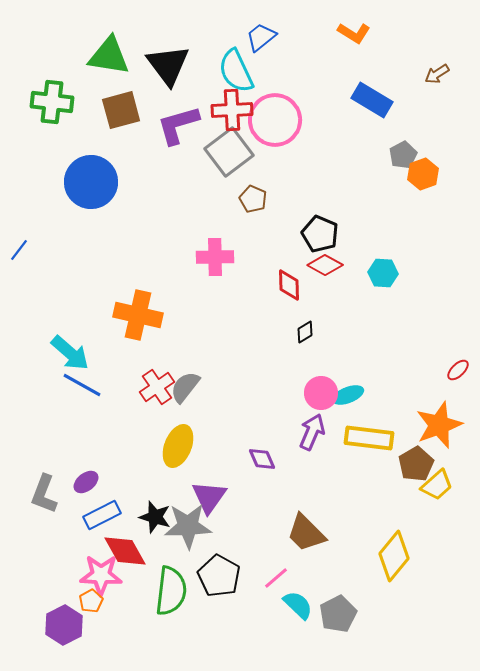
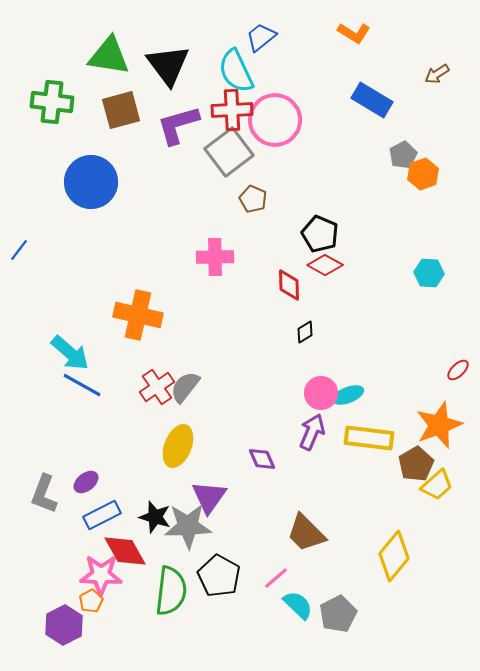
cyan hexagon at (383, 273): moved 46 px right
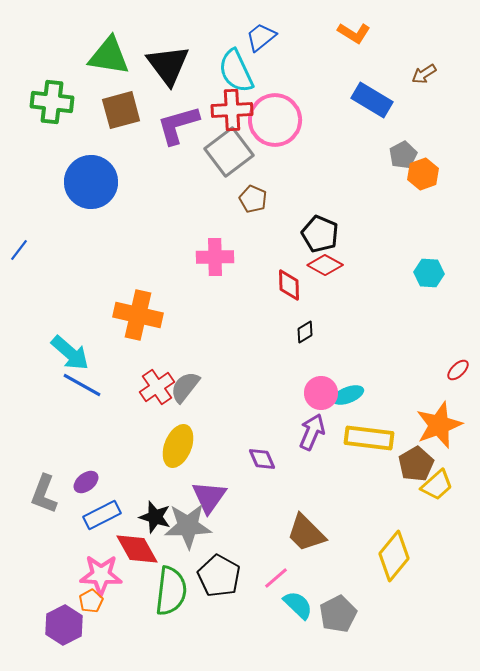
brown arrow at (437, 74): moved 13 px left
red diamond at (125, 551): moved 12 px right, 2 px up
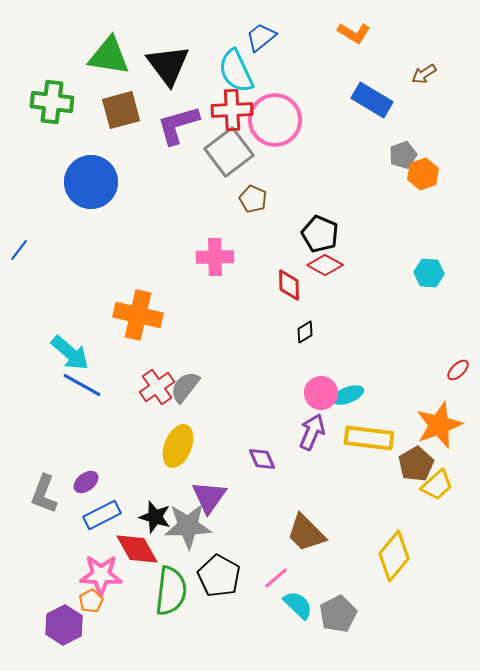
gray pentagon at (403, 155): rotated 8 degrees clockwise
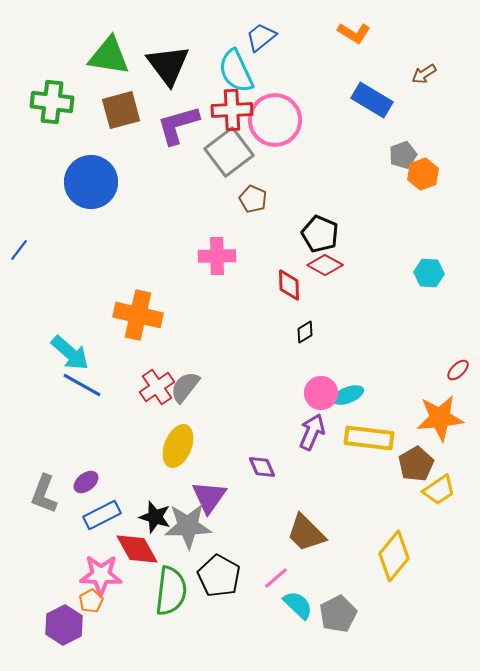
pink cross at (215, 257): moved 2 px right, 1 px up
orange star at (439, 425): moved 1 px right, 7 px up; rotated 15 degrees clockwise
purple diamond at (262, 459): moved 8 px down
yellow trapezoid at (437, 485): moved 2 px right, 5 px down; rotated 8 degrees clockwise
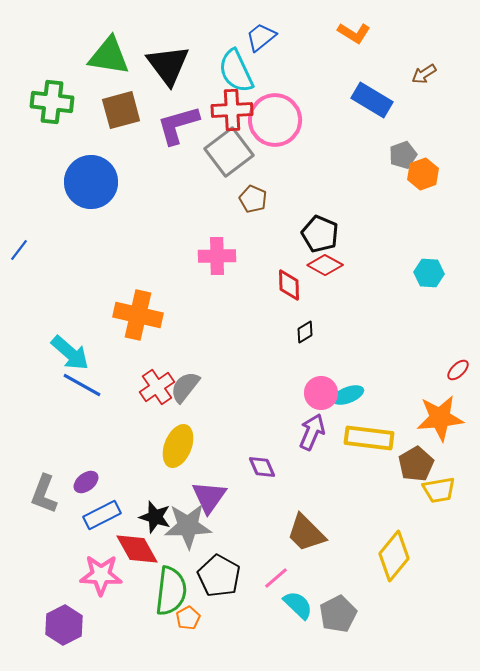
yellow trapezoid at (439, 490): rotated 24 degrees clockwise
orange pentagon at (91, 601): moved 97 px right, 17 px down
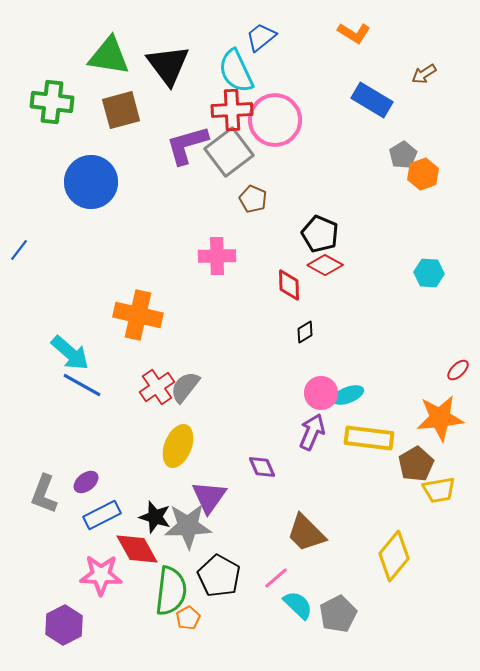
purple L-shape at (178, 125): moved 9 px right, 20 px down
gray pentagon at (403, 155): rotated 12 degrees counterclockwise
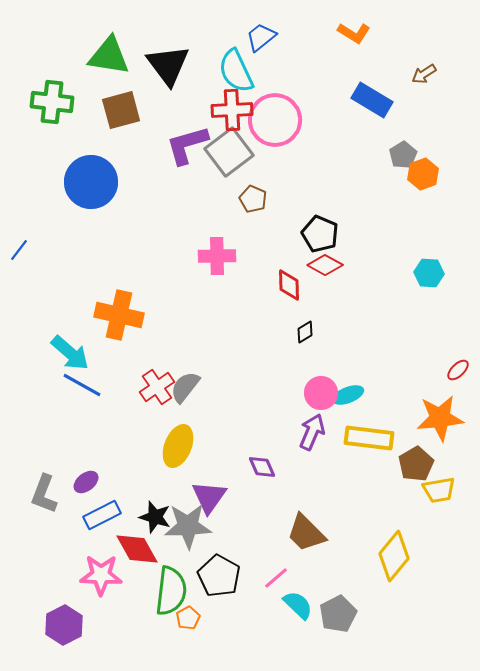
orange cross at (138, 315): moved 19 px left
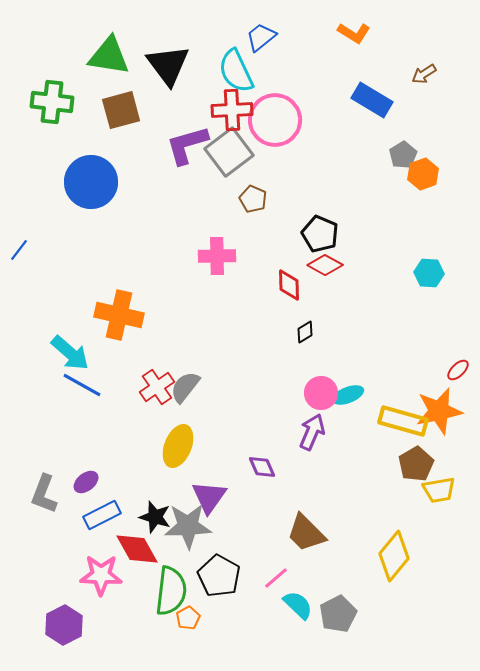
orange star at (440, 418): moved 1 px left, 7 px up; rotated 6 degrees counterclockwise
yellow rectangle at (369, 438): moved 34 px right, 17 px up; rotated 9 degrees clockwise
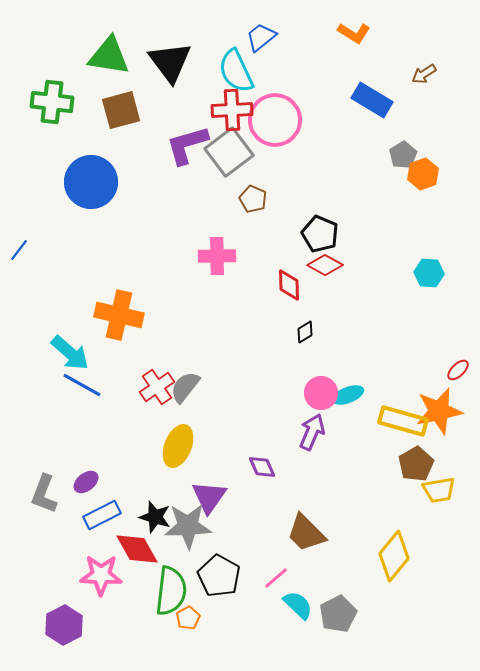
black triangle at (168, 65): moved 2 px right, 3 px up
